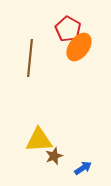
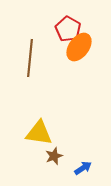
yellow triangle: moved 7 px up; rotated 12 degrees clockwise
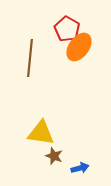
red pentagon: moved 1 px left
yellow triangle: moved 2 px right
brown star: rotated 30 degrees counterclockwise
blue arrow: moved 3 px left; rotated 18 degrees clockwise
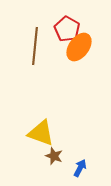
brown line: moved 5 px right, 12 px up
yellow triangle: rotated 12 degrees clockwise
blue arrow: rotated 48 degrees counterclockwise
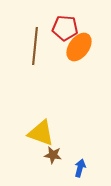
red pentagon: moved 2 px left, 1 px up; rotated 25 degrees counterclockwise
brown star: moved 1 px left, 1 px up; rotated 12 degrees counterclockwise
blue arrow: rotated 12 degrees counterclockwise
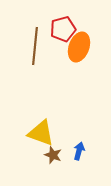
red pentagon: moved 2 px left, 1 px down; rotated 20 degrees counterclockwise
orange ellipse: rotated 16 degrees counterclockwise
brown star: rotated 12 degrees clockwise
blue arrow: moved 1 px left, 17 px up
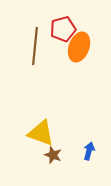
blue arrow: moved 10 px right
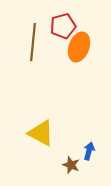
red pentagon: moved 3 px up
brown line: moved 2 px left, 4 px up
yellow triangle: rotated 8 degrees clockwise
brown star: moved 18 px right, 10 px down
